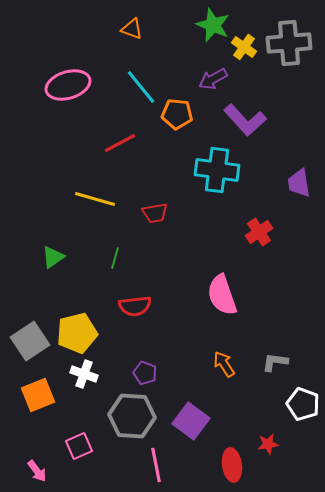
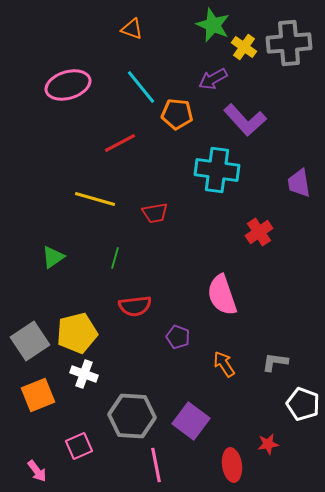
purple pentagon: moved 33 px right, 36 px up
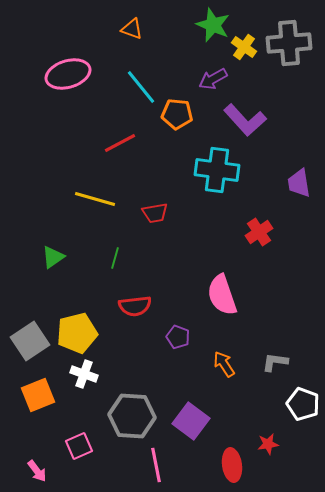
pink ellipse: moved 11 px up
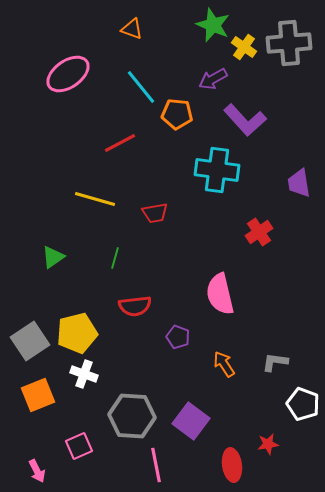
pink ellipse: rotated 18 degrees counterclockwise
pink semicircle: moved 2 px left, 1 px up; rotated 6 degrees clockwise
pink arrow: rotated 10 degrees clockwise
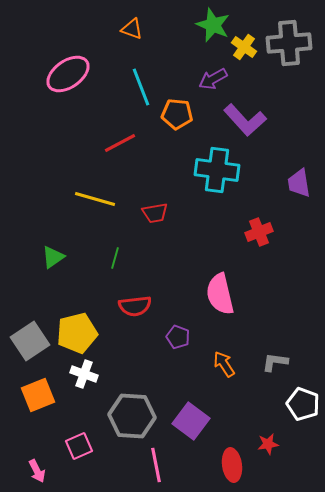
cyan line: rotated 18 degrees clockwise
red cross: rotated 12 degrees clockwise
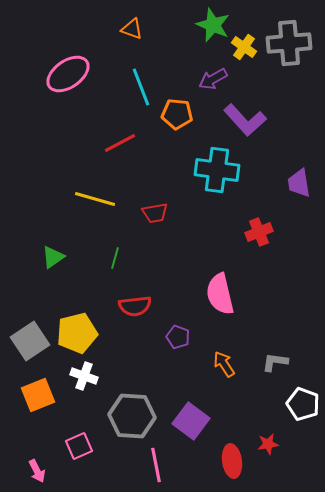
white cross: moved 2 px down
red ellipse: moved 4 px up
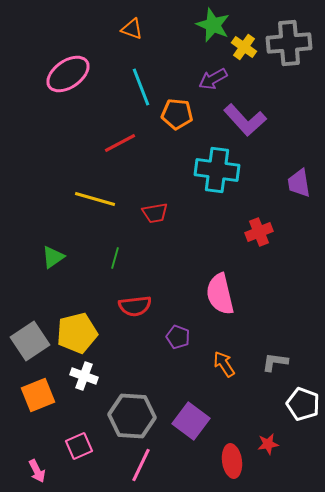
pink line: moved 15 px left; rotated 36 degrees clockwise
